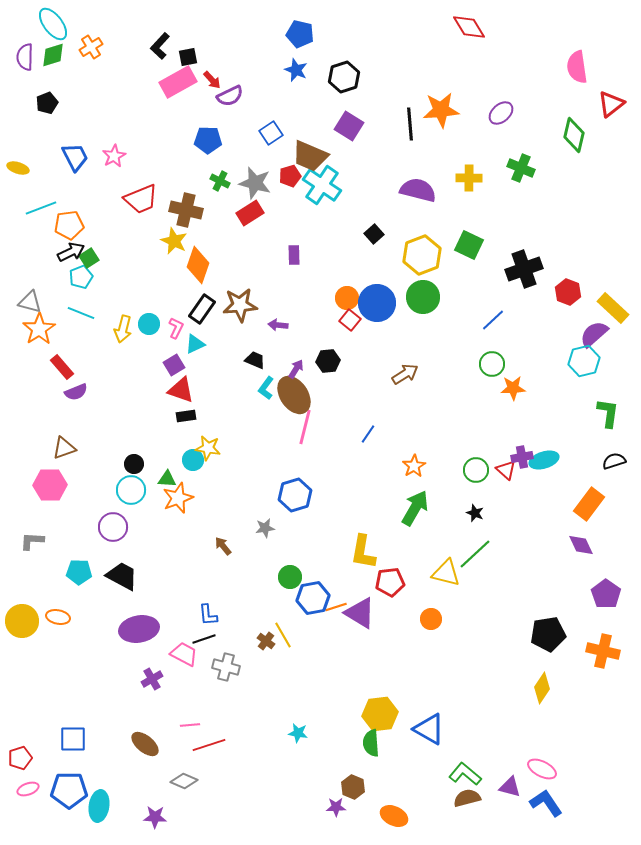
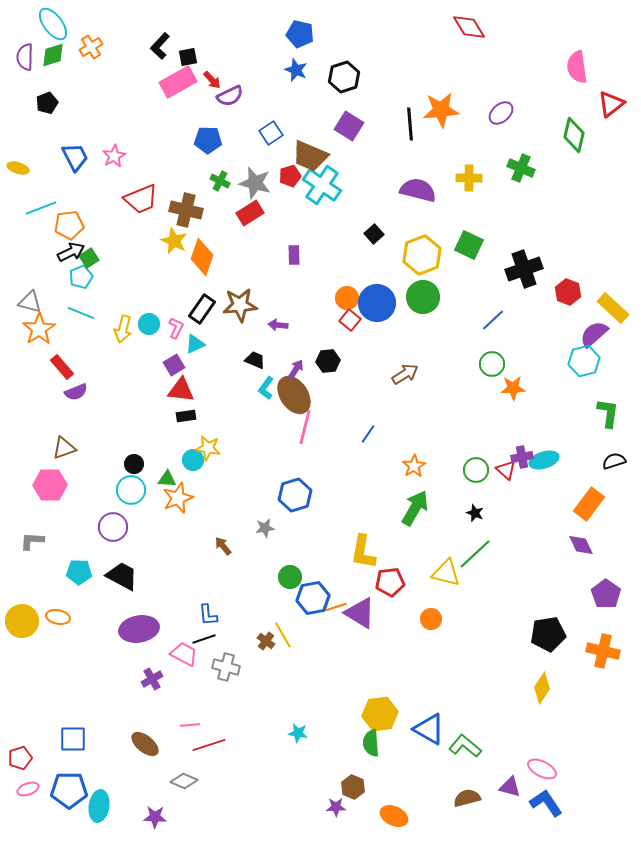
orange diamond at (198, 265): moved 4 px right, 8 px up
red triangle at (181, 390): rotated 12 degrees counterclockwise
green L-shape at (465, 774): moved 28 px up
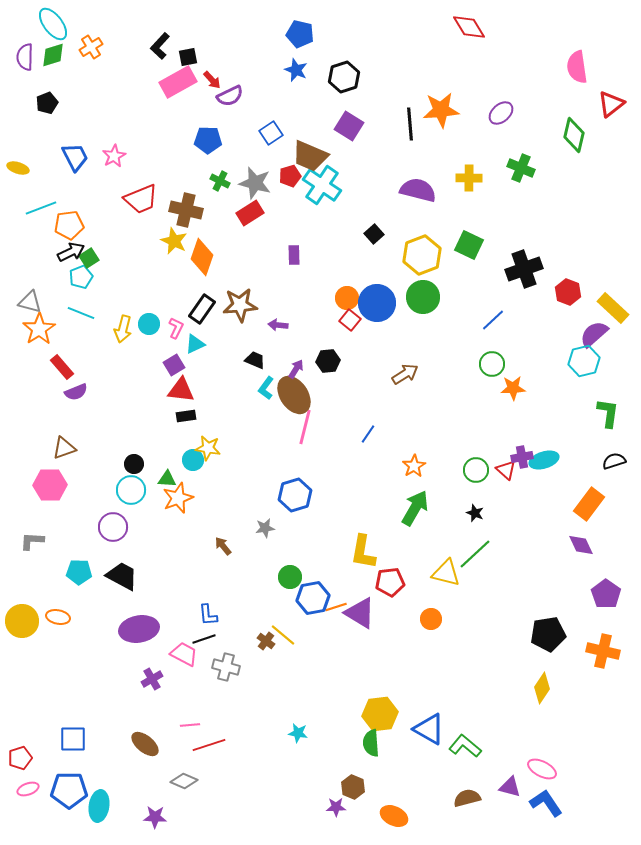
yellow line at (283, 635): rotated 20 degrees counterclockwise
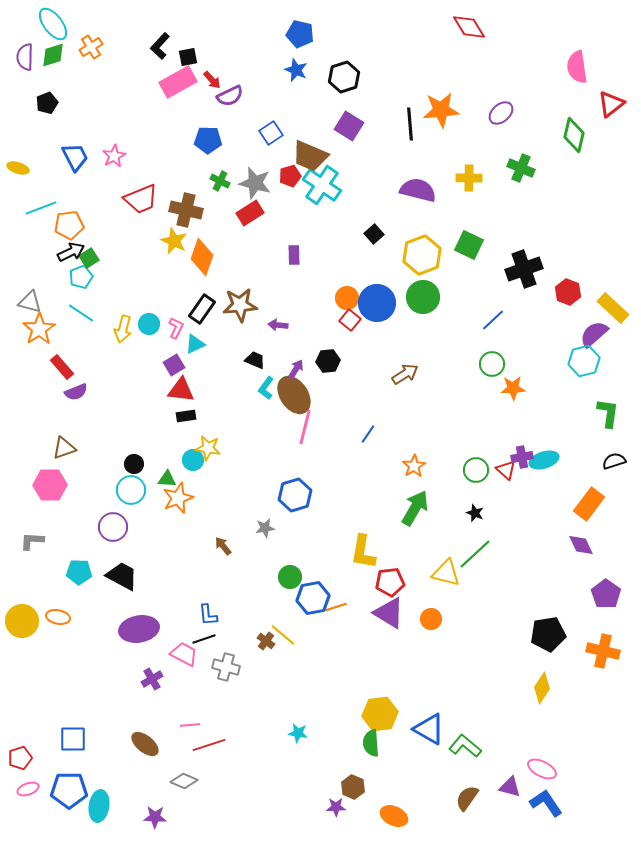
cyan line at (81, 313): rotated 12 degrees clockwise
purple triangle at (360, 613): moved 29 px right
brown semicircle at (467, 798): rotated 40 degrees counterclockwise
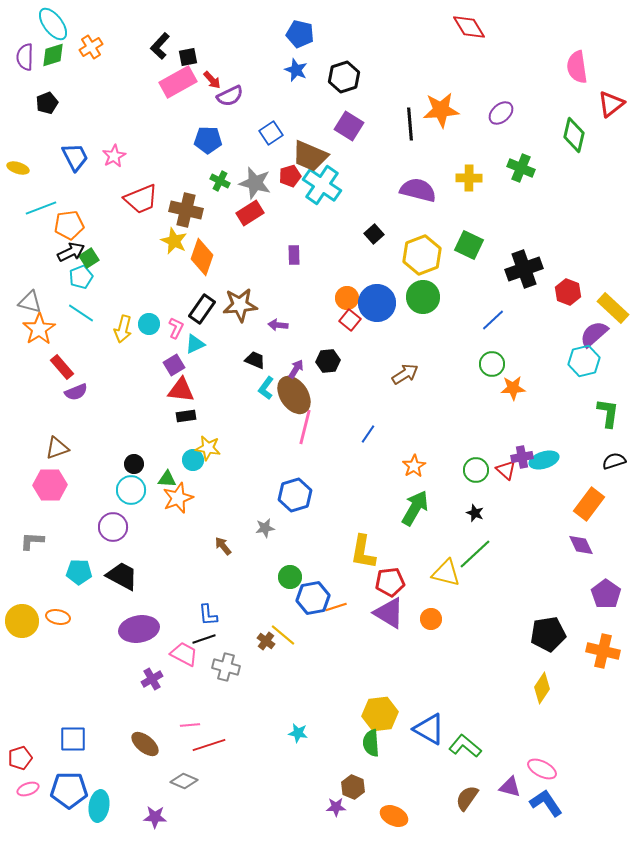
brown triangle at (64, 448): moved 7 px left
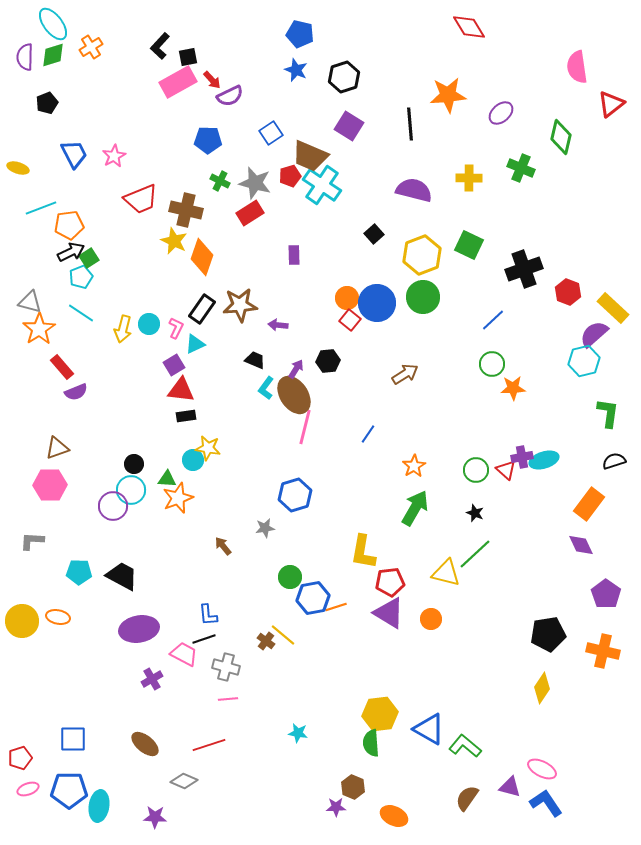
orange star at (441, 110): moved 7 px right, 15 px up
green diamond at (574, 135): moved 13 px left, 2 px down
blue trapezoid at (75, 157): moved 1 px left, 3 px up
purple semicircle at (418, 190): moved 4 px left
purple circle at (113, 527): moved 21 px up
pink line at (190, 725): moved 38 px right, 26 px up
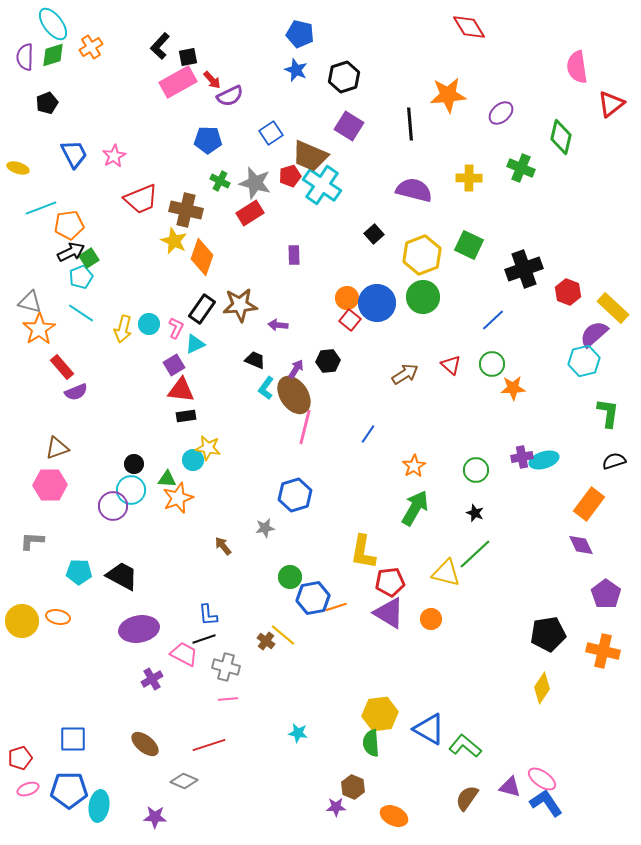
red triangle at (506, 470): moved 55 px left, 105 px up
pink ellipse at (542, 769): moved 10 px down; rotated 8 degrees clockwise
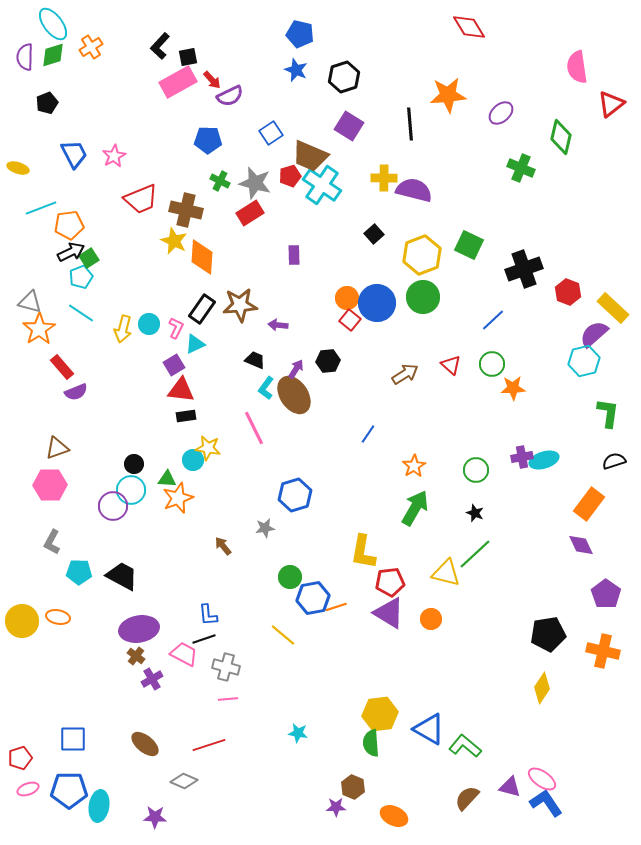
yellow cross at (469, 178): moved 85 px left
orange diamond at (202, 257): rotated 15 degrees counterclockwise
pink line at (305, 427): moved 51 px left, 1 px down; rotated 40 degrees counterclockwise
gray L-shape at (32, 541): moved 20 px right, 1 px down; rotated 65 degrees counterclockwise
brown cross at (266, 641): moved 130 px left, 15 px down
brown semicircle at (467, 798): rotated 8 degrees clockwise
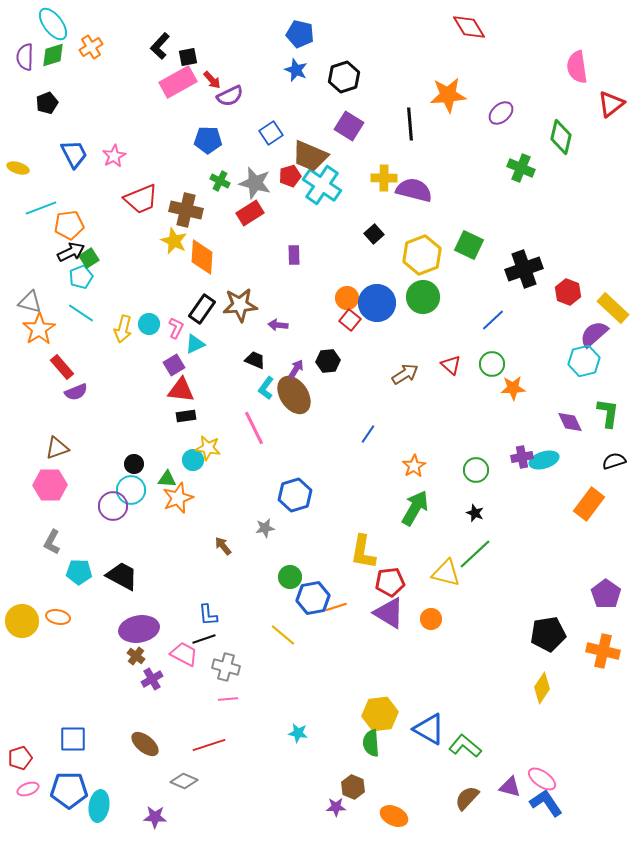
purple diamond at (581, 545): moved 11 px left, 123 px up
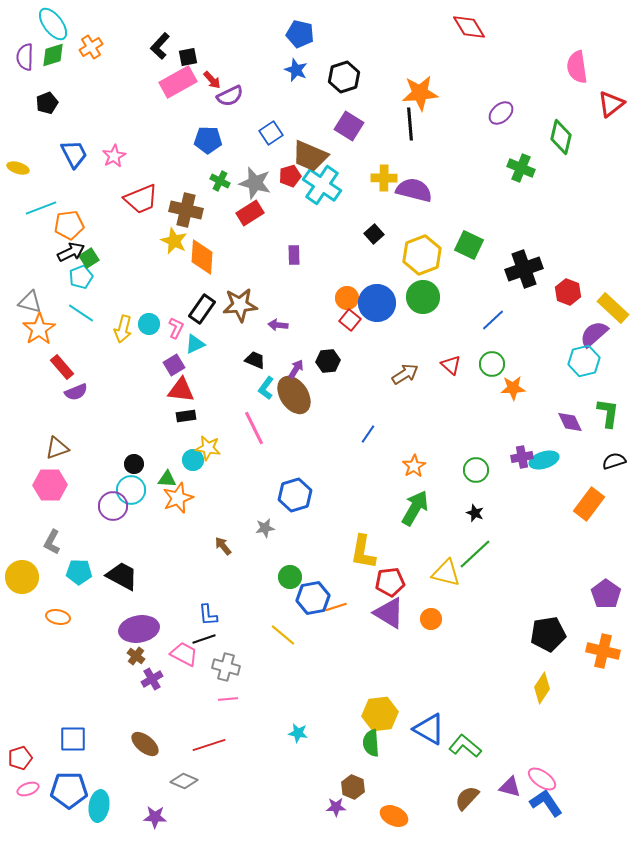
orange star at (448, 95): moved 28 px left, 2 px up
yellow circle at (22, 621): moved 44 px up
